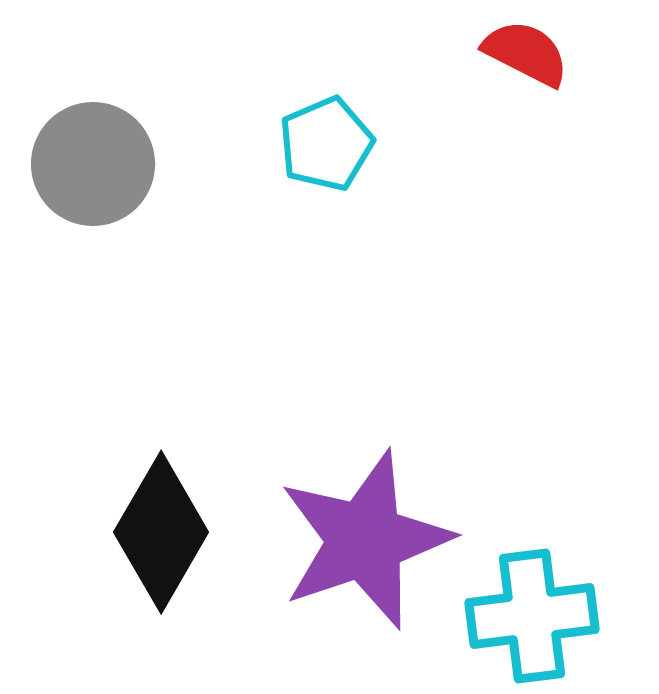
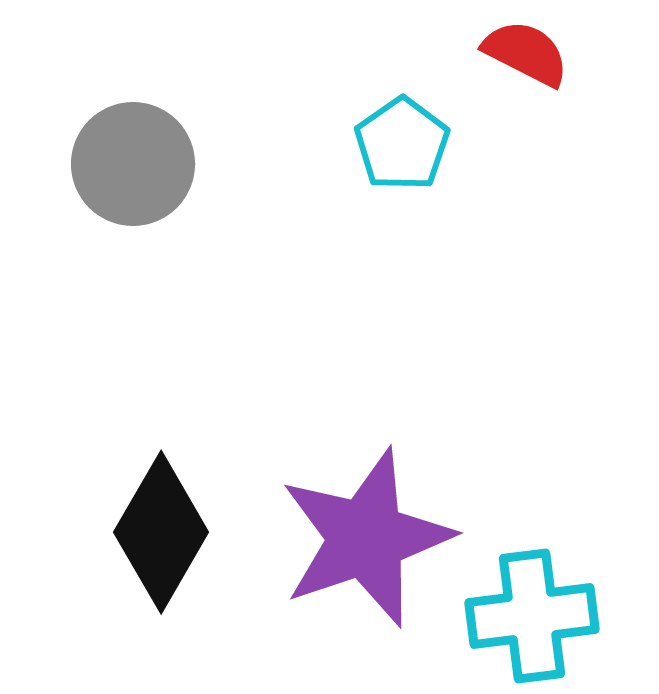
cyan pentagon: moved 76 px right; rotated 12 degrees counterclockwise
gray circle: moved 40 px right
purple star: moved 1 px right, 2 px up
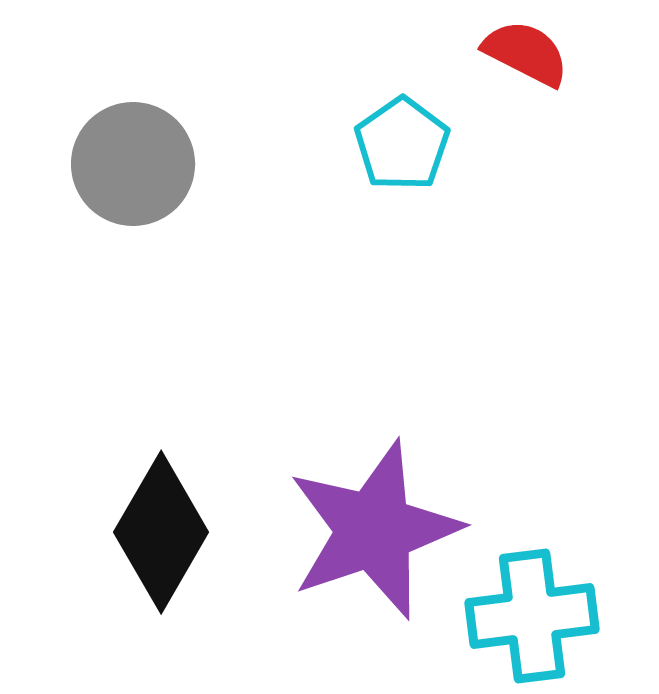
purple star: moved 8 px right, 8 px up
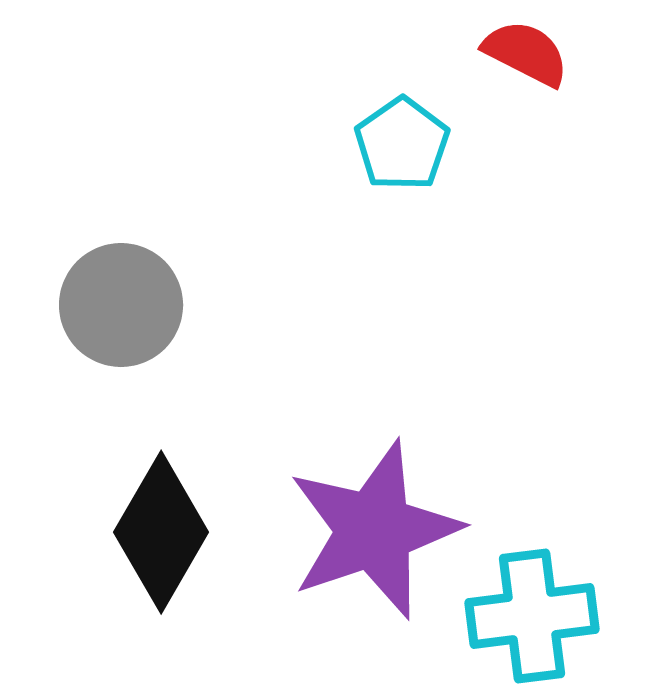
gray circle: moved 12 px left, 141 px down
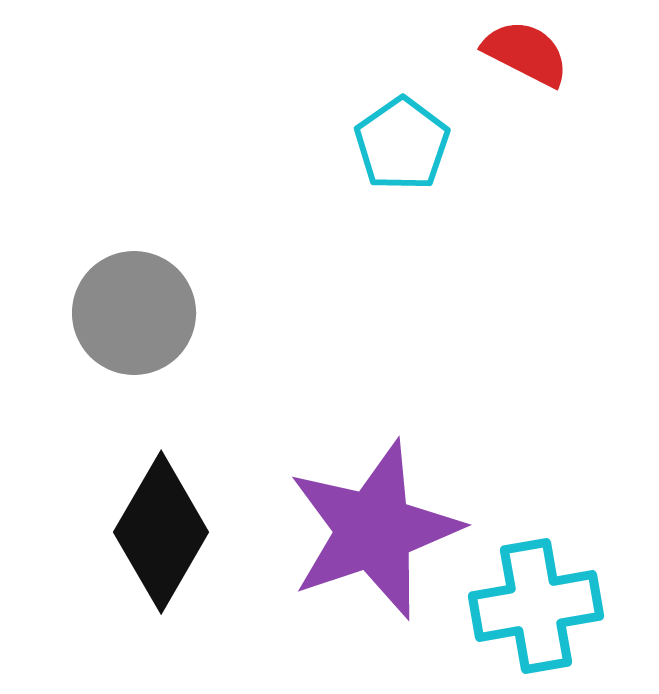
gray circle: moved 13 px right, 8 px down
cyan cross: moved 4 px right, 10 px up; rotated 3 degrees counterclockwise
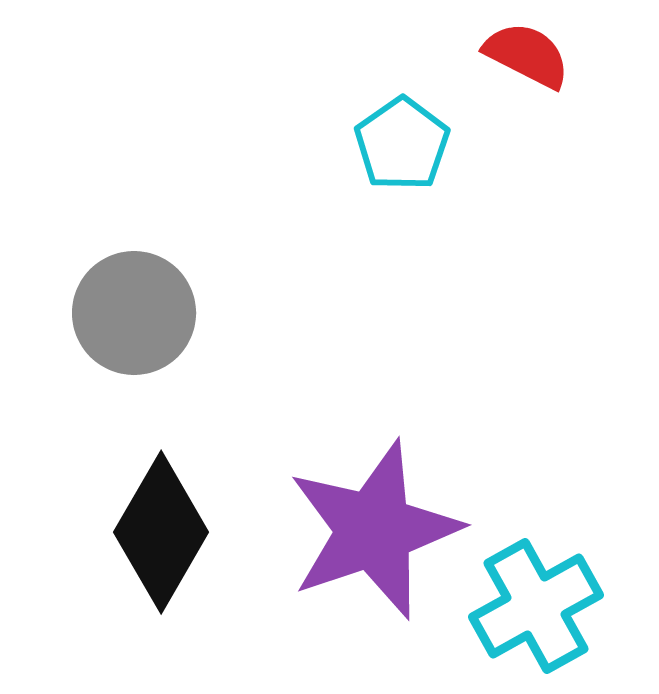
red semicircle: moved 1 px right, 2 px down
cyan cross: rotated 19 degrees counterclockwise
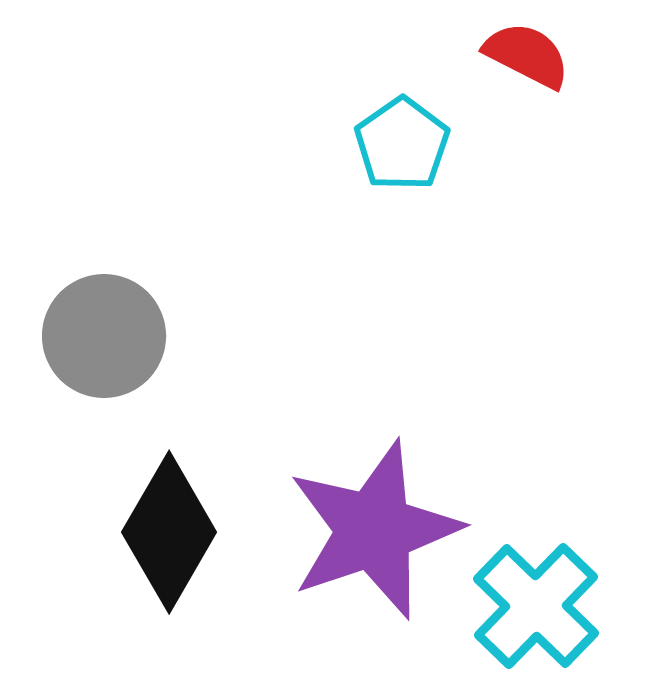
gray circle: moved 30 px left, 23 px down
black diamond: moved 8 px right
cyan cross: rotated 17 degrees counterclockwise
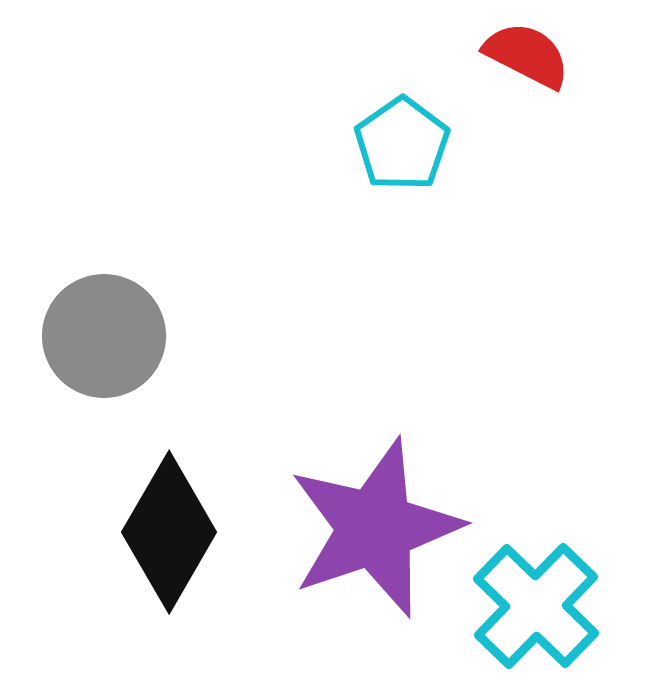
purple star: moved 1 px right, 2 px up
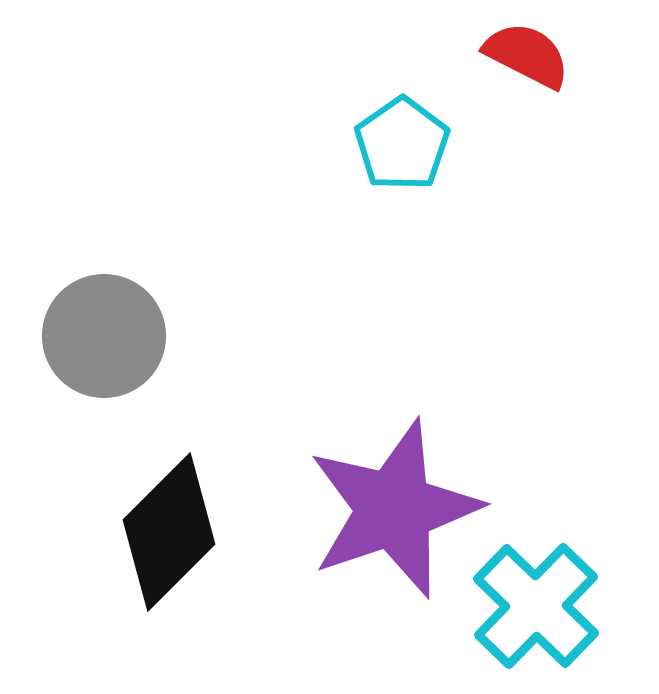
purple star: moved 19 px right, 19 px up
black diamond: rotated 15 degrees clockwise
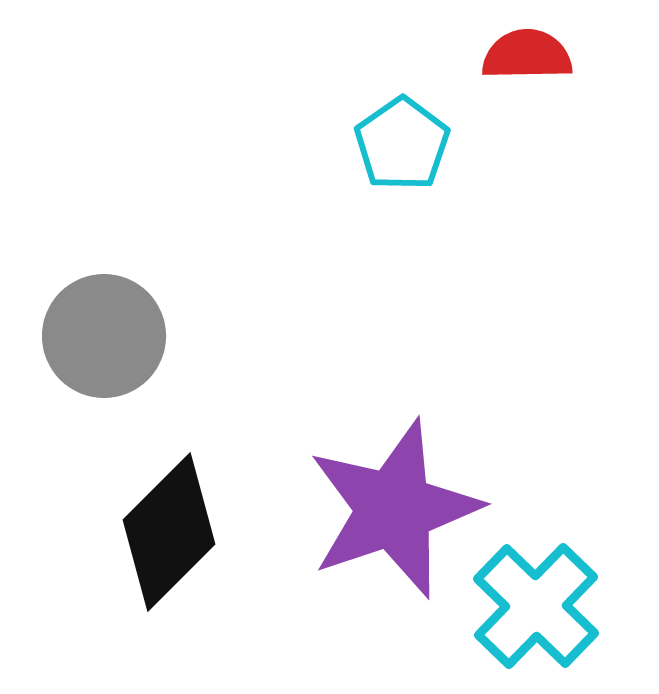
red semicircle: rotated 28 degrees counterclockwise
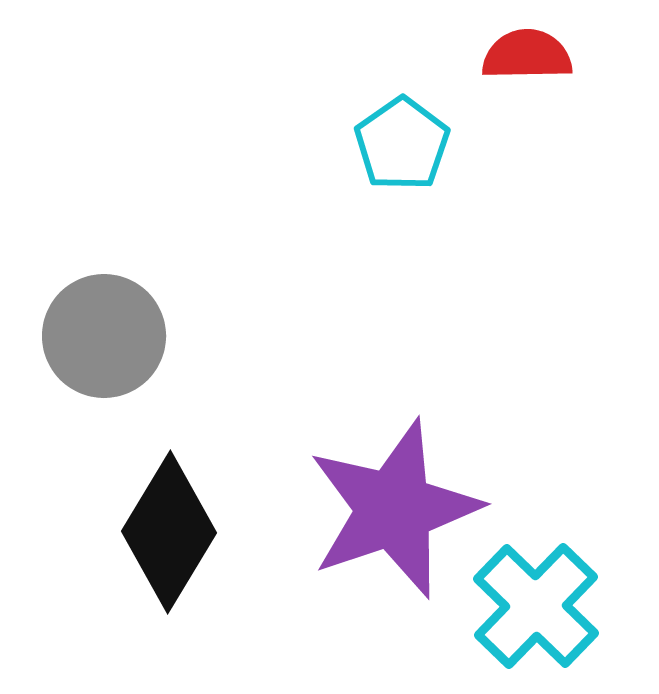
black diamond: rotated 14 degrees counterclockwise
